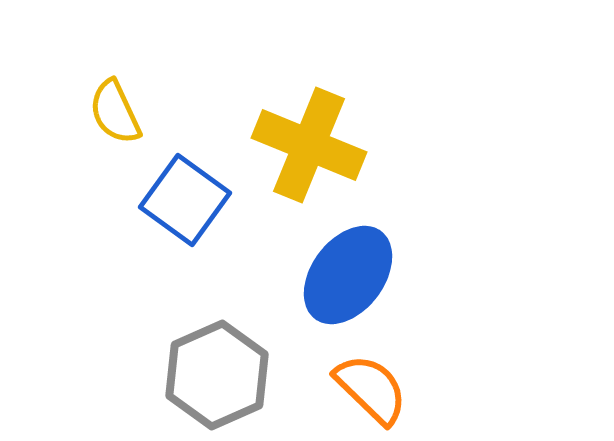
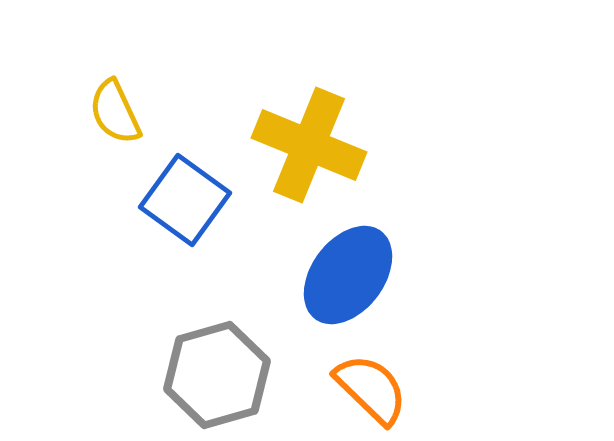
gray hexagon: rotated 8 degrees clockwise
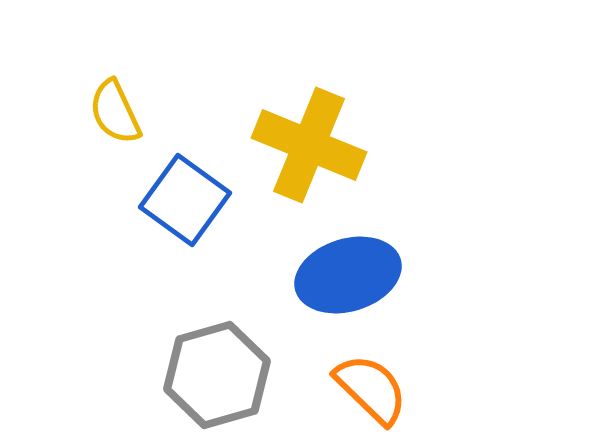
blue ellipse: rotated 36 degrees clockwise
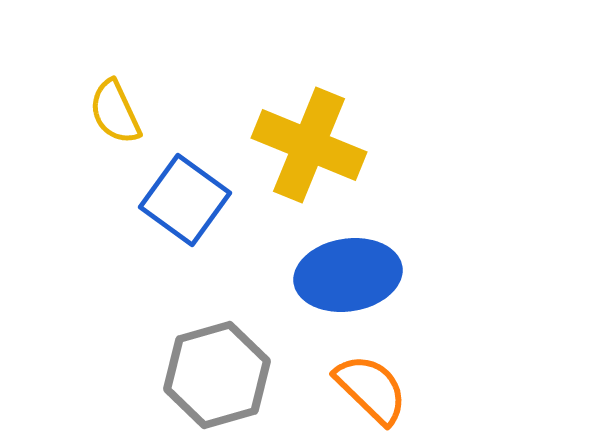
blue ellipse: rotated 8 degrees clockwise
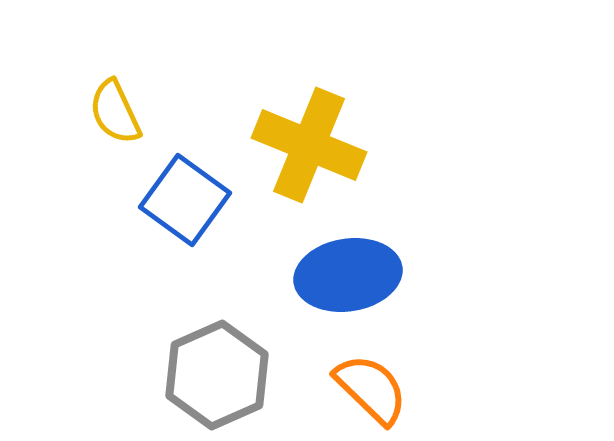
gray hexagon: rotated 8 degrees counterclockwise
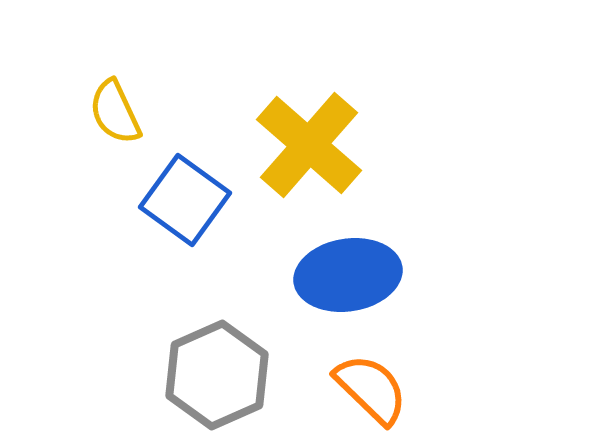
yellow cross: rotated 19 degrees clockwise
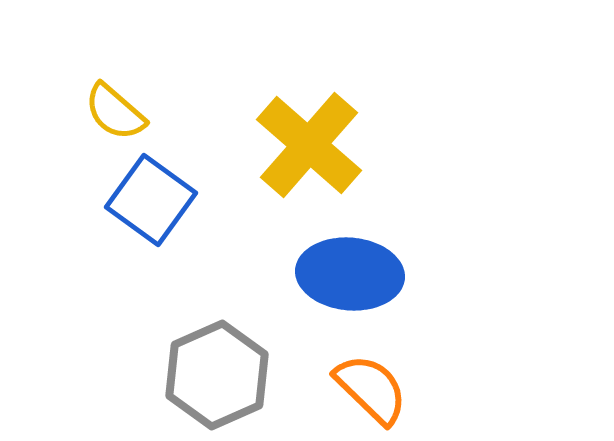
yellow semicircle: rotated 24 degrees counterclockwise
blue square: moved 34 px left
blue ellipse: moved 2 px right, 1 px up; rotated 14 degrees clockwise
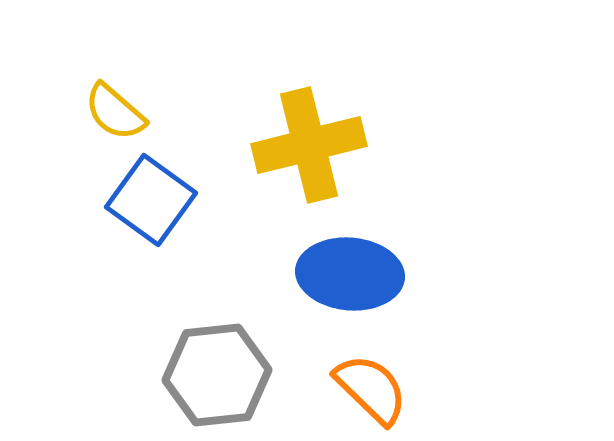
yellow cross: rotated 35 degrees clockwise
gray hexagon: rotated 18 degrees clockwise
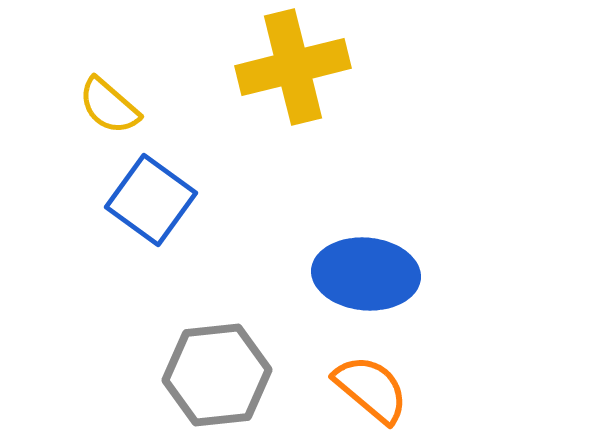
yellow semicircle: moved 6 px left, 6 px up
yellow cross: moved 16 px left, 78 px up
blue ellipse: moved 16 px right
orange semicircle: rotated 4 degrees counterclockwise
